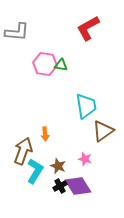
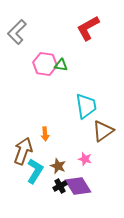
gray L-shape: rotated 130 degrees clockwise
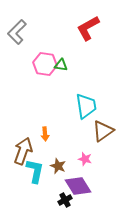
cyan L-shape: rotated 20 degrees counterclockwise
black cross: moved 5 px right, 14 px down
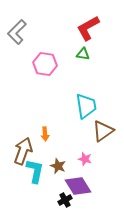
green triangle: moved 22 px right, 11 px up
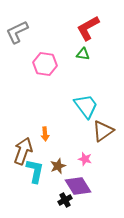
gray L-shape: rotated 20 degrees clockwise
cyan trapezoid: rotated 28 degrees counterclockwise
brown star: rotated 28 degrees clockwise
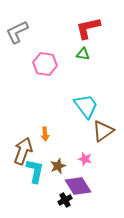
red L-shape: rotated 16 degrees clockwise
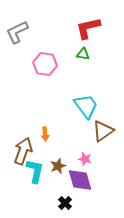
purple diamond: moved 2 px right, 6 px up; rotated 16 degrees clockwise
black cross: moved 3 px down; rotated 16 degrees counterclockwise
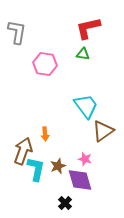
gray L-shape: rotated 125 degrees clockwise
cyan L-shape: moved 1 px right, 2 px up
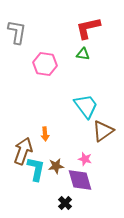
brown star: moved 2 px left; rotated 14 degrees clockwise
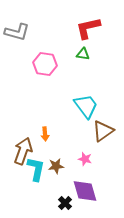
gray L-shape: rotated 95 degrees clockwise
purple diamond: moved 5 px right, 11 px down
